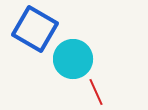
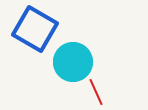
cyan circle: moved 3 px down
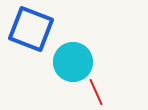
blue square: moved 4 px left; rotated 9 degrees counterclockwise
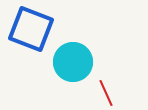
red line: moved 10 px right, 1 px down
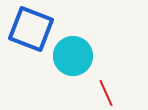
cyan circle: moved 6 px up
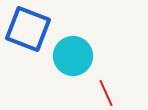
blue square: moved 3 px left
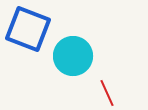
red line: moved 1 px right
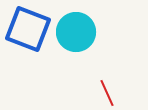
cyan circle: moved 3 px right, 24 px up
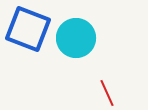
cyan circle: moved 6 px down
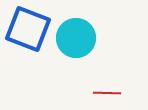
red line: rotated 64 degrees counterclockwise
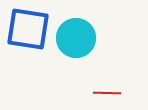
blue square: rotated 12 degrees counterclockwise
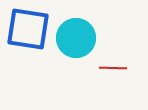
red line: moved 6 px right, 25 px up
